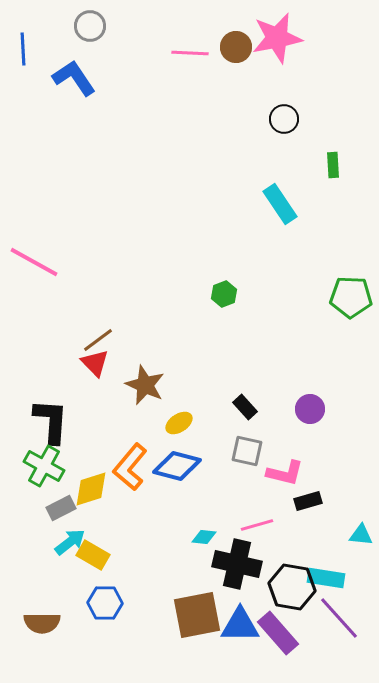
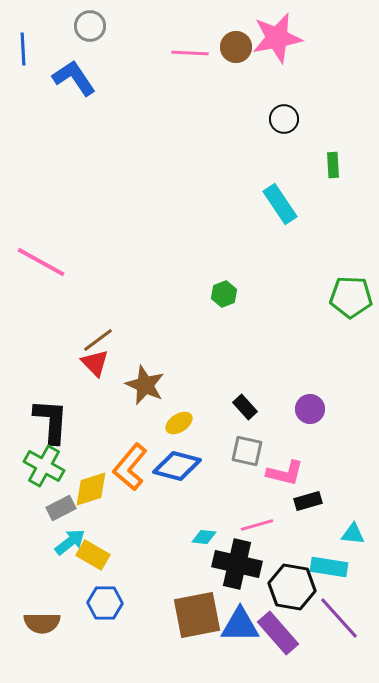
pink line at (34, 262): moved 7 px right
cyan triangle at (361, 535): moved 8 px left, 1 px up
cyan rectangle at (326, 578): moved 3 px right, 11 px up
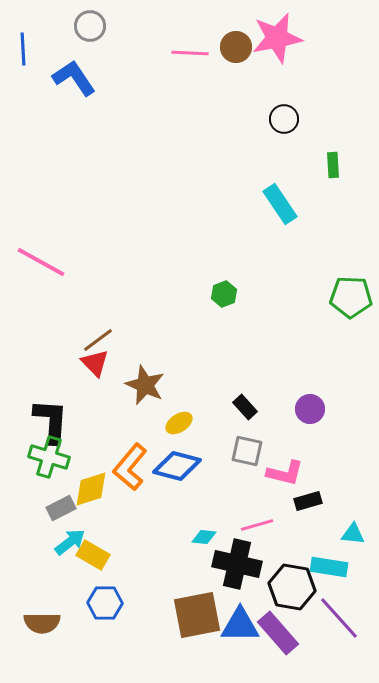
green cross at (44, 466): moved 5 px right, 9 px up; rotated 12 degrees counterclockwise
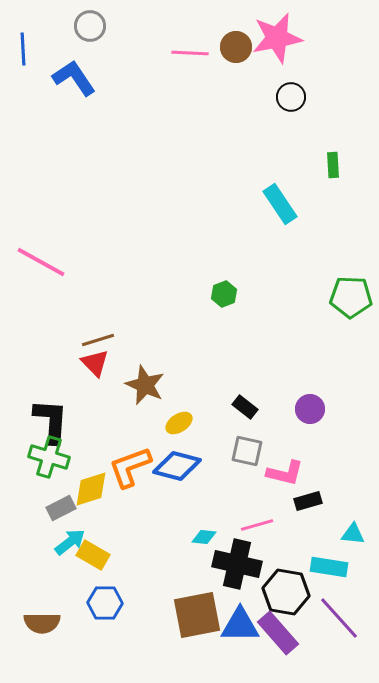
black circle at (284, 119): moved 7 px right, 22 px up
brown line at (98, 340): rotated 20 degrees clockwise
black rectangle at (245, 407): rotated 10 degrees counterclockwise
orange L-shape at (130, 467): rotated 30 degrees clockwise
black hexagon at (292, 587): moved 6 px left, 5 px down
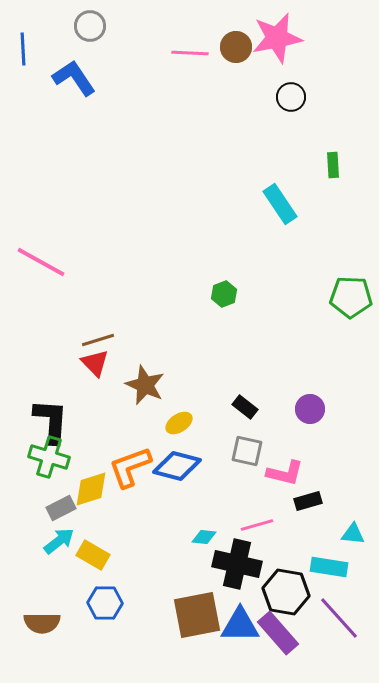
cyan arrow at (70, 542): moved 11 px left, 1 px up
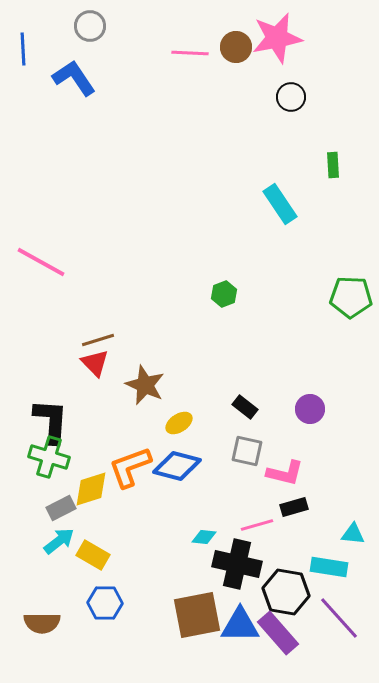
black rectangle at (308, 501): moved 14 px left, 6 px down
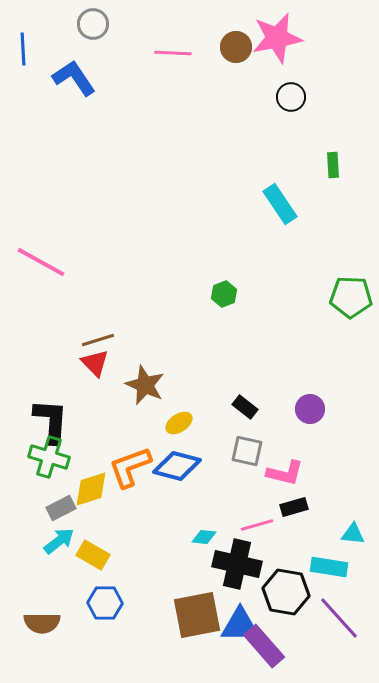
gray circle at (90, 26): moved 3 px right, 2 px up
pink line at (190, 53): moved 17 px left
purple rectangle at (278, 633): moved 14 px left, 13 px down
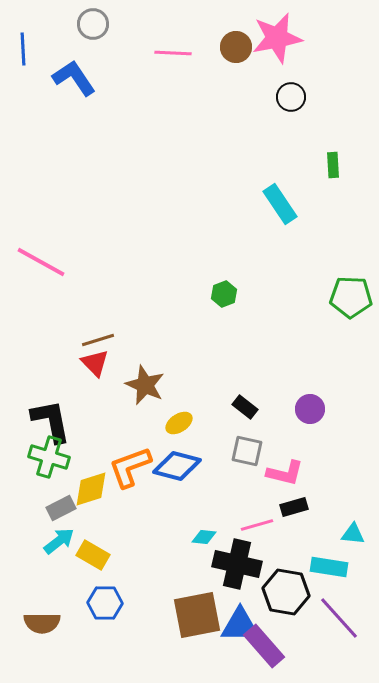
black L-shape at (51, 421): rotated 15 degrees counterclockwise
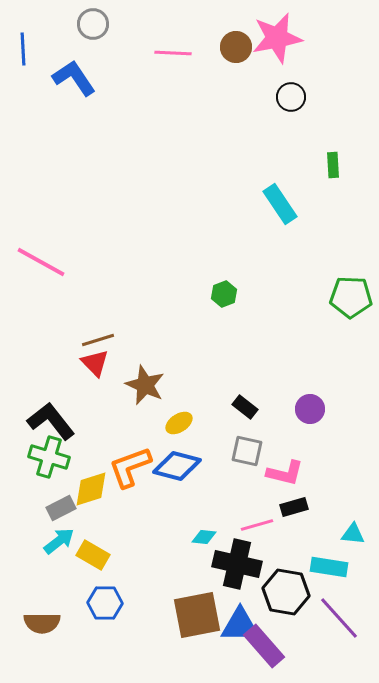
black L-shape at (51, 421): rotated 27 degrees counterclockwise
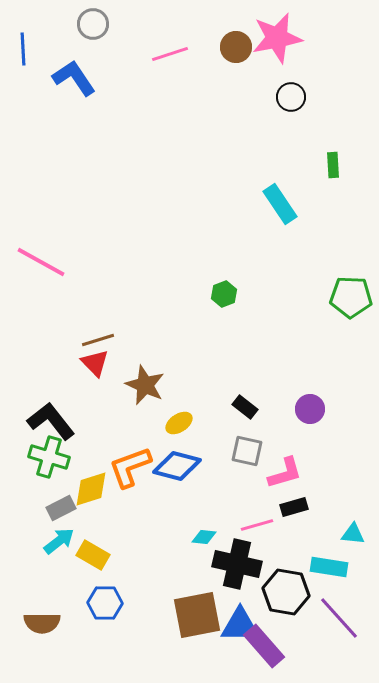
pink line at (173, 53): moved 3 px left, 1 px down; rotated 21 degrees counterclockwise
pink L-shape at (285, 473): rotated 30 degrees counterclockwise
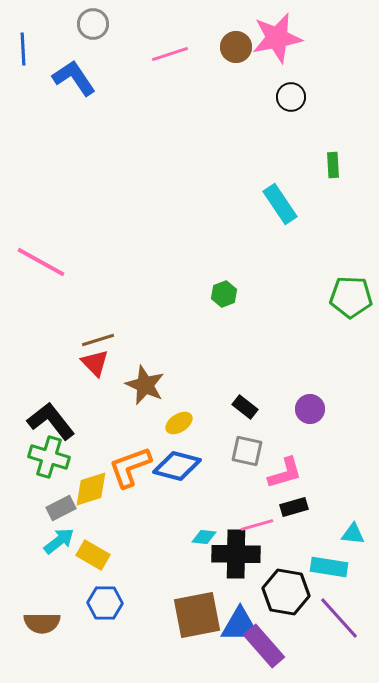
black cross at (237, 564): moved 1 px left, 10 px up; rotated 12 degrees counterclockwise
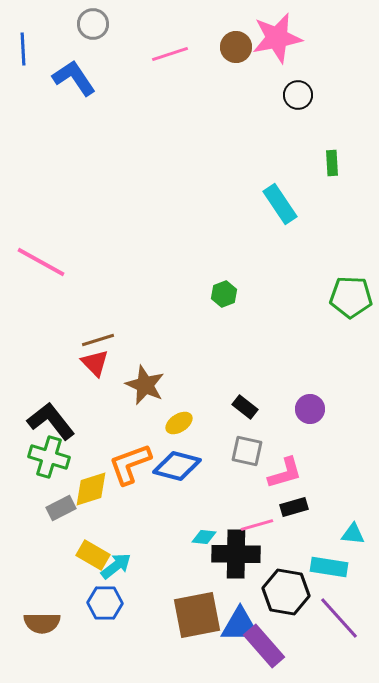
black circle at (291, 97): moved 7 px right, 2 px up
green rectangle at (333, 165): moved 1 px left, 2 px up
orange L-shape at (130, 467): moved 3 px up
cyan arrow at (59, 541): moved 57 px right, 25 px down
